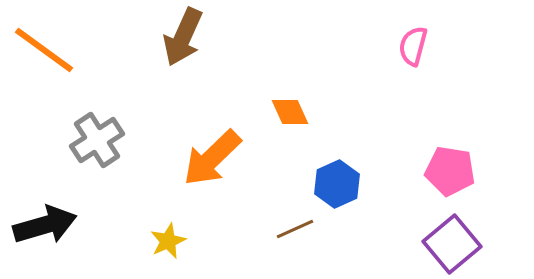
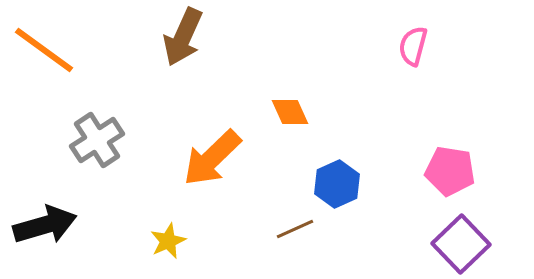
purple square: moved 9 px right; rotated 4 degrees counterclockwise
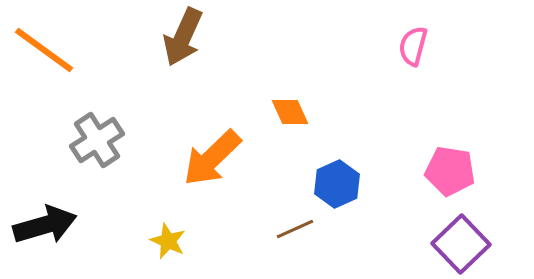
yellow star: rotated 24 degrees counterclockwise
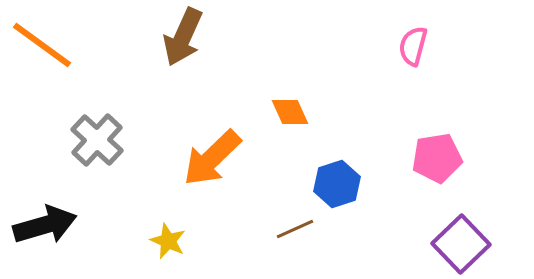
orange line: moved 2 px left, 5 px up
gray cross: rotated 14 degrees counterclockwise
pink pentagon: moved 13 px left, 13 px up; rotated 18 degrees counterclockwise
blue hexagon: rotated 6 degrees clockwise
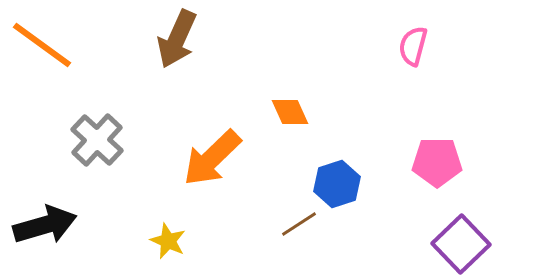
brown arrow: moved 6 px left, 2 px down
pink pentagon: moved 4 px down; rotated 9 degrees clockwise
brown line: moved 4 px right, 5 px up; rotated 9 degrees counterclockwise
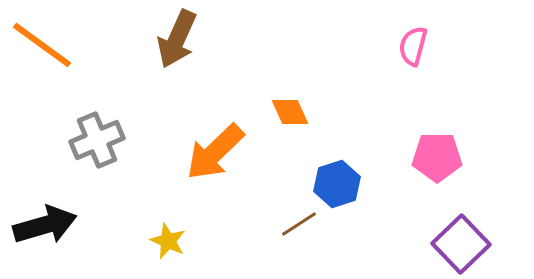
gray cross: rotated 24 degrees clockwise
orange arrow: moved 3 px right, 6 px up
pink pentagon: moved 5 px up
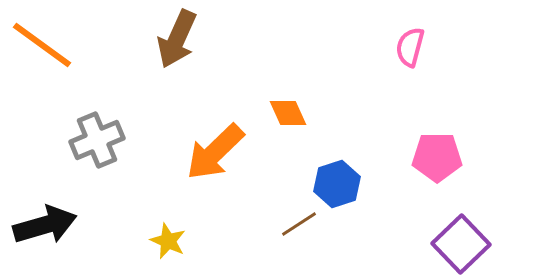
pink semicircle: moved 3 px left, 1 px down
orange diamond: moved 2 px left, 1 px down
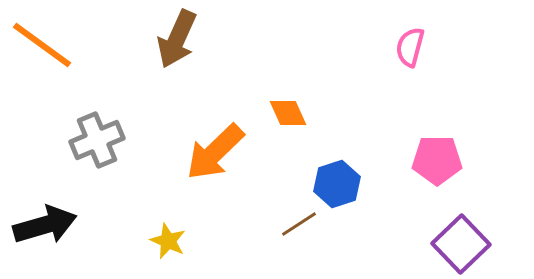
pink pentagon: moved 3 px down
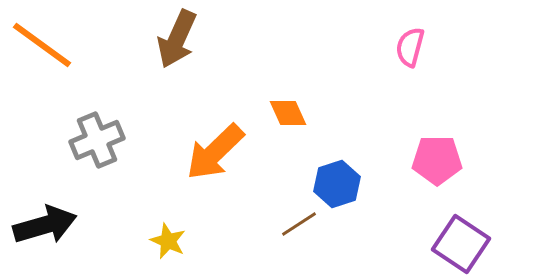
purple square: rotated 12 degrees counterclockwise
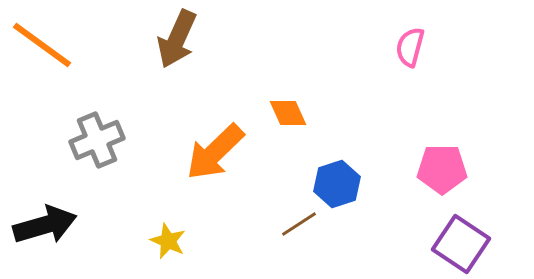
pink pentagon: moved 5 px right, 9 px down
